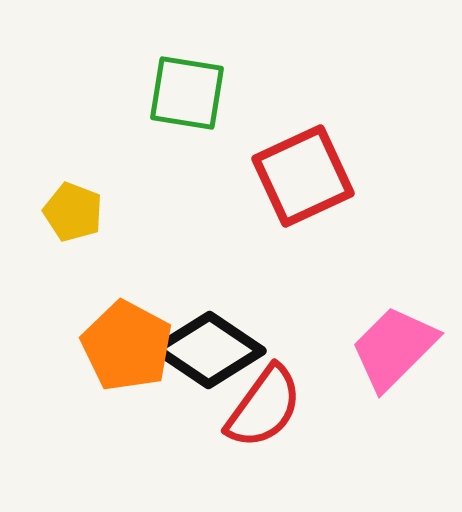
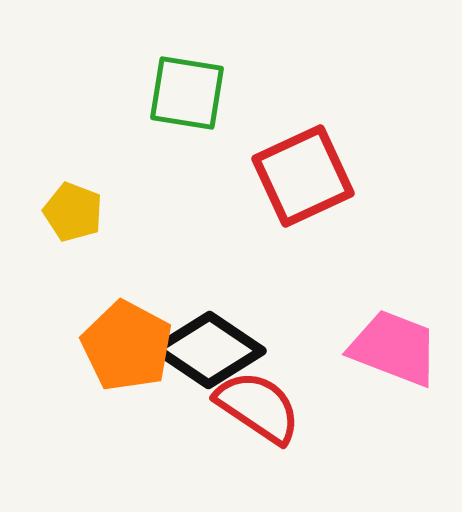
pink trapezoid: rotated 66 degrees clockwise
red semicircle: moved 6 px left; rotated 92 degrees counterclockwise
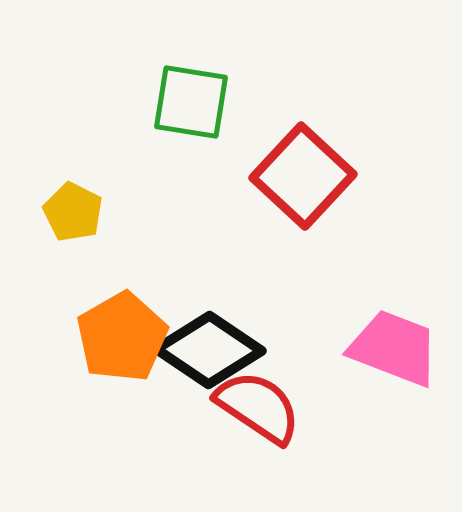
green square: moved 4 px right, 9 px down
red square: rotated 22 degrees counterclockwise
yellow pentagon: rotated 6 degrees clockwise
orange pentagon: moved 5 px left, 9 px up; rotated 14 degrees clockwise
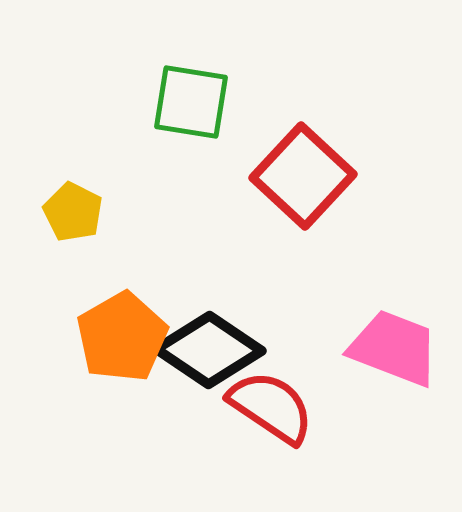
red semicircle: moved 13 px right
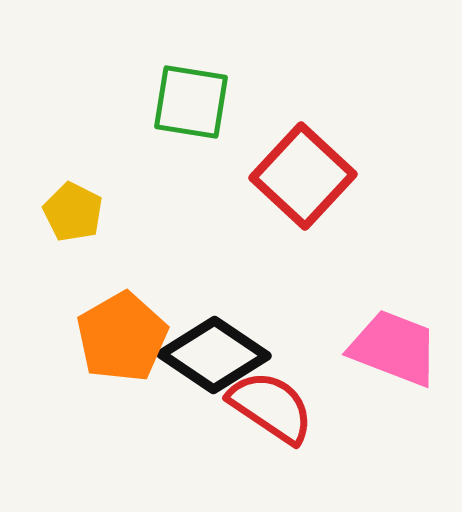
black diamond: moved 5 px right, 5 px down
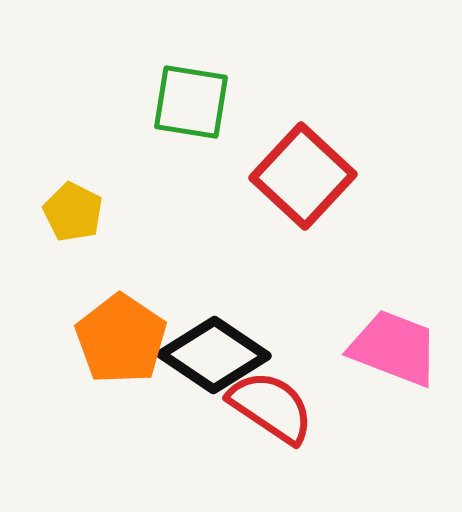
orange pentagon: moved 1 px left, 2 px down; rotated 8 degrees counterclockwise
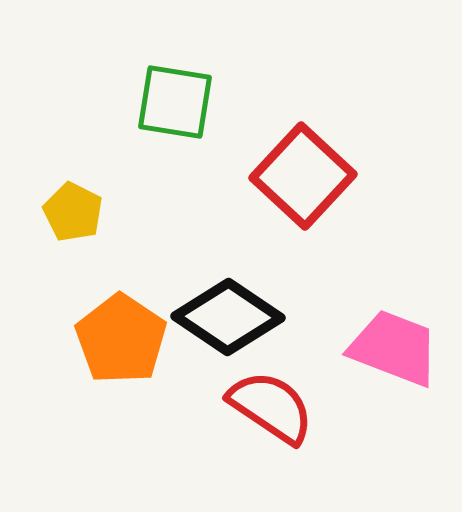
green square: moved 16 px left
black diamond: moved 14 px right, 38 px up
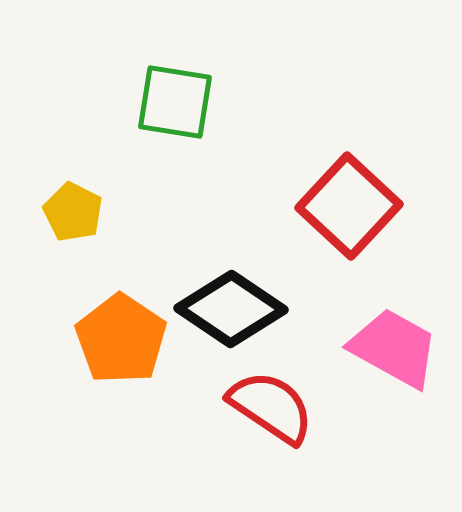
red square: moved 46 px right, 30 px down
black diamond: moved 3 px right, 8 px up
pink trapezoid: rotated 8 degrees clockwise
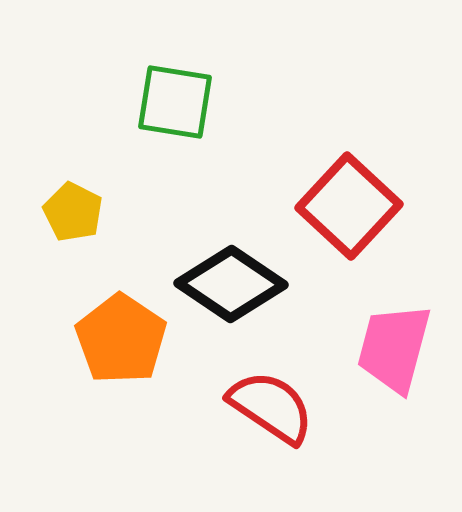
black diamond: moved 25 px up
pink trapezoid: rotated 104 degrees counterclockwise
